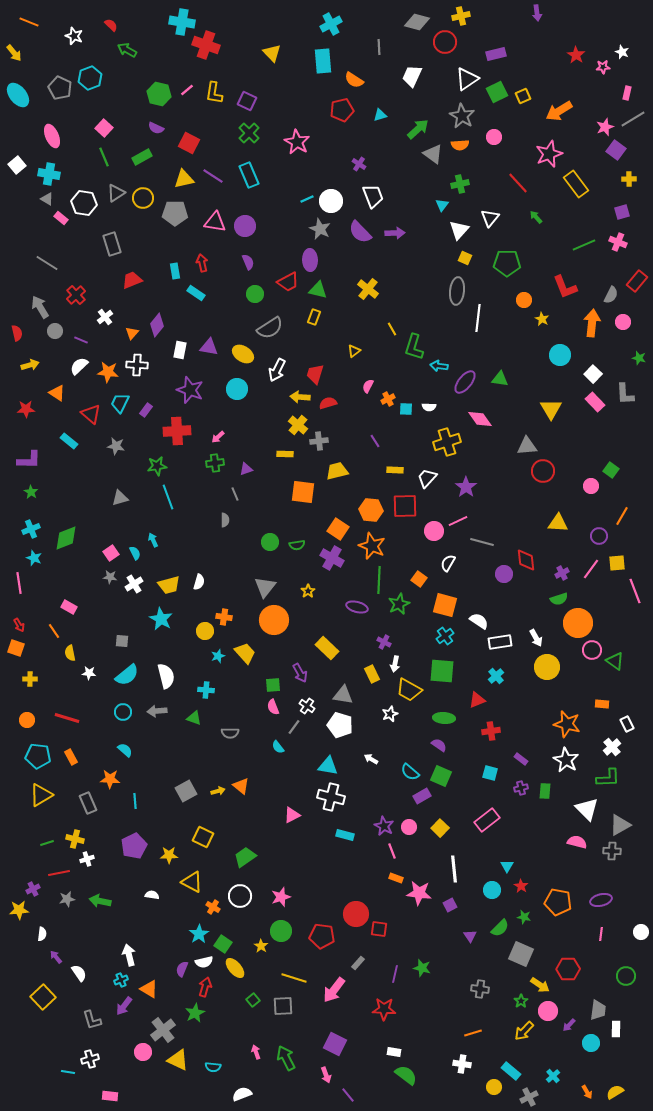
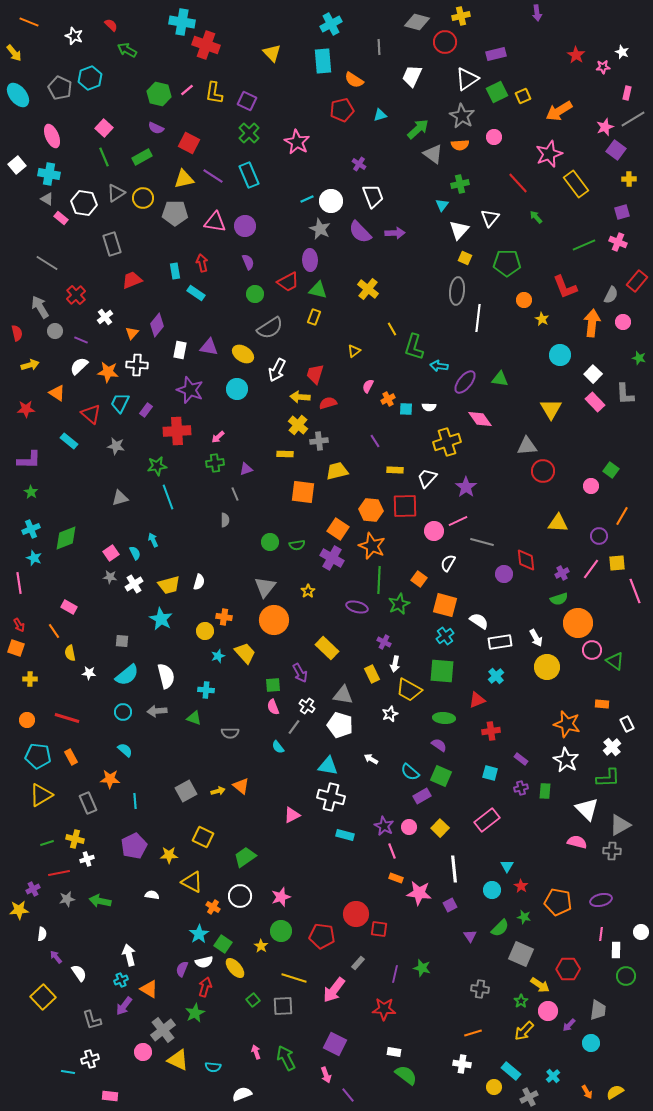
white rectangle at (616, 1029): moved 79 px up
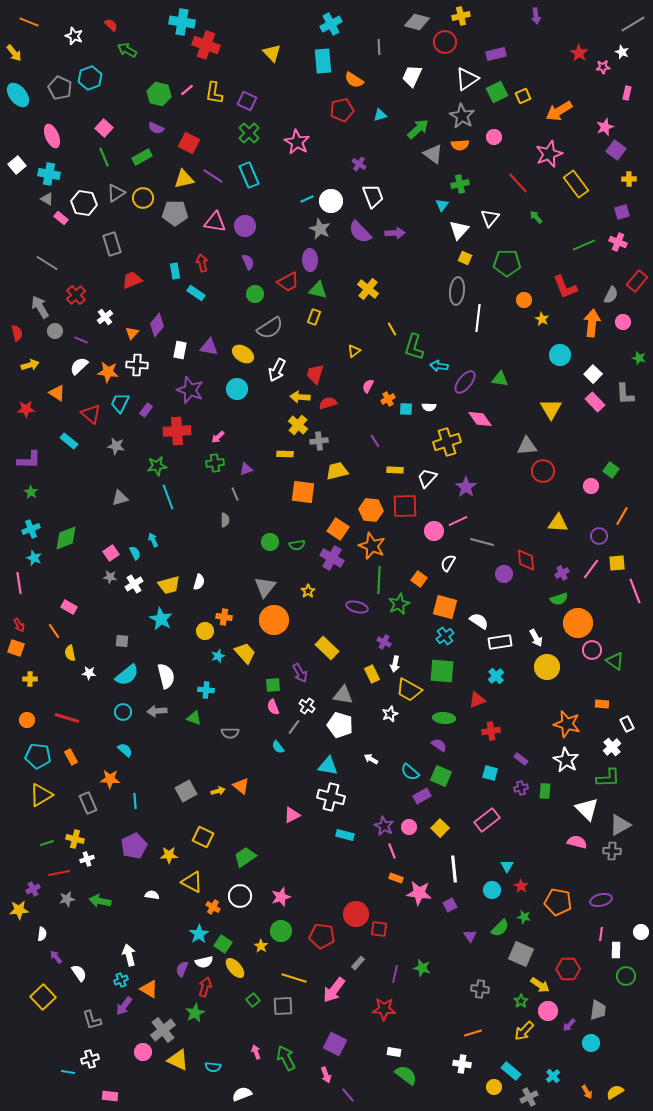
purple arrow at (537, 13): moved 1 px left, 3 px down
red star at (576, 55): moved 3 px right, 2 px up
gray line at (633, 119): moved 95 px up
orange square at (445, 605): moved 2 px down
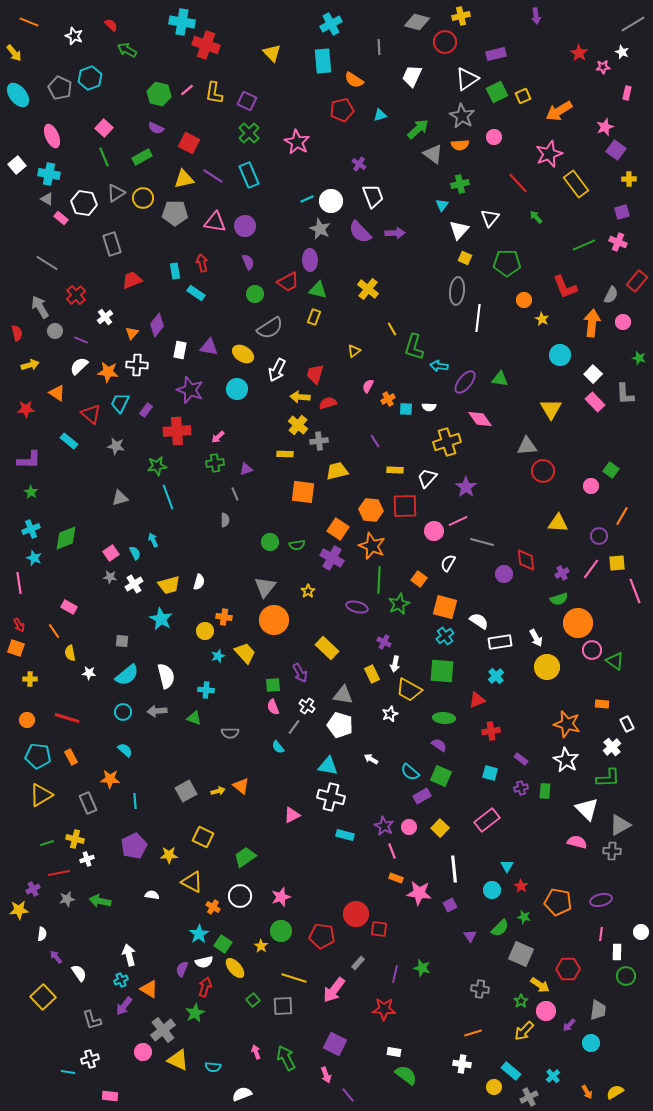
white rectangle at (616, 950): moved 1 px right, 2 px down
pink circle at (548, 1011): moved 2 px left
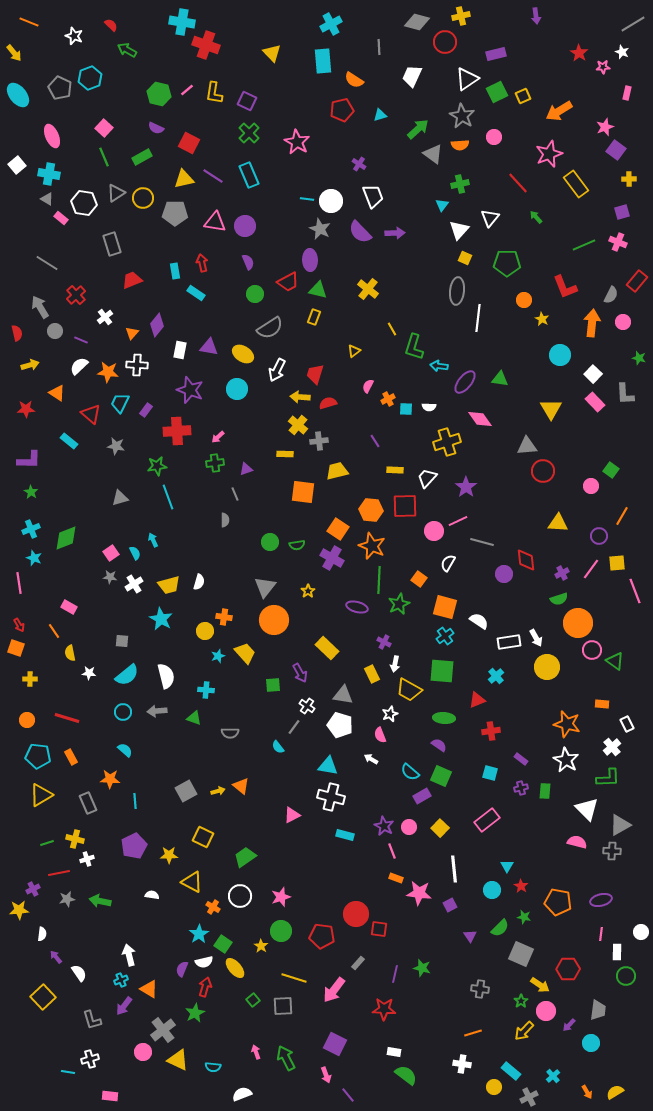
cyan line at (307, 199): rotated 32 degrees clockwise
white rectangle at (500, 642): moved 9 px right
pink semicircle at (273, 707): moved 107 px right, 28 px down
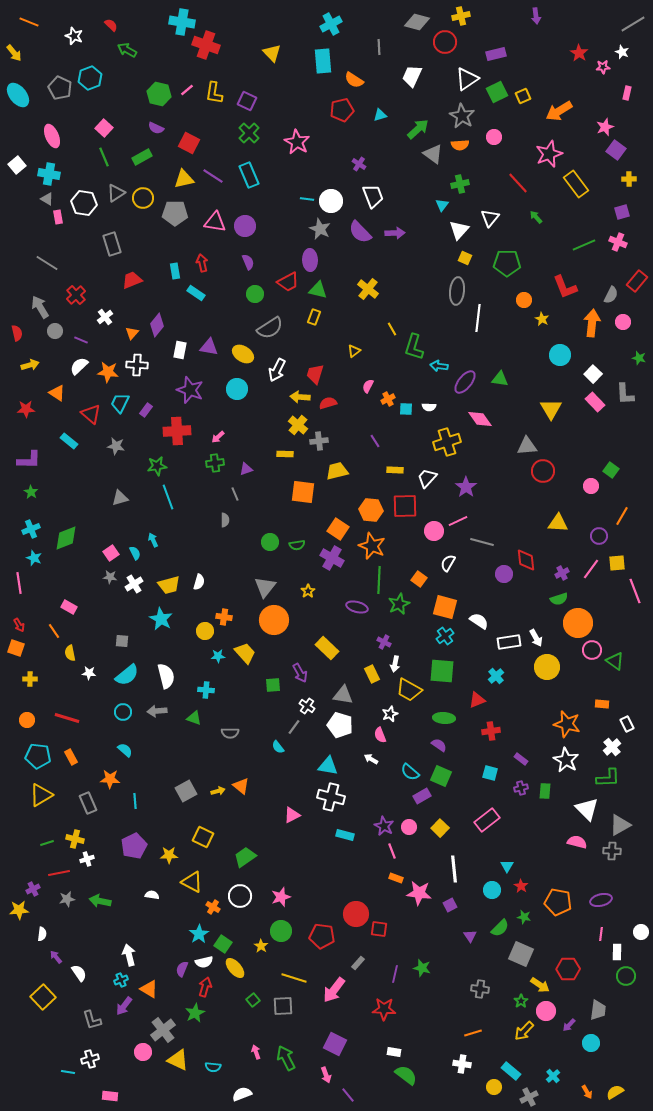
pink rectangle at (61, 218): moved 3 px left, 1 px up; rotated 40 degrees clockwise
cyan star at (218, 656): rotated 16 degrees clockwise
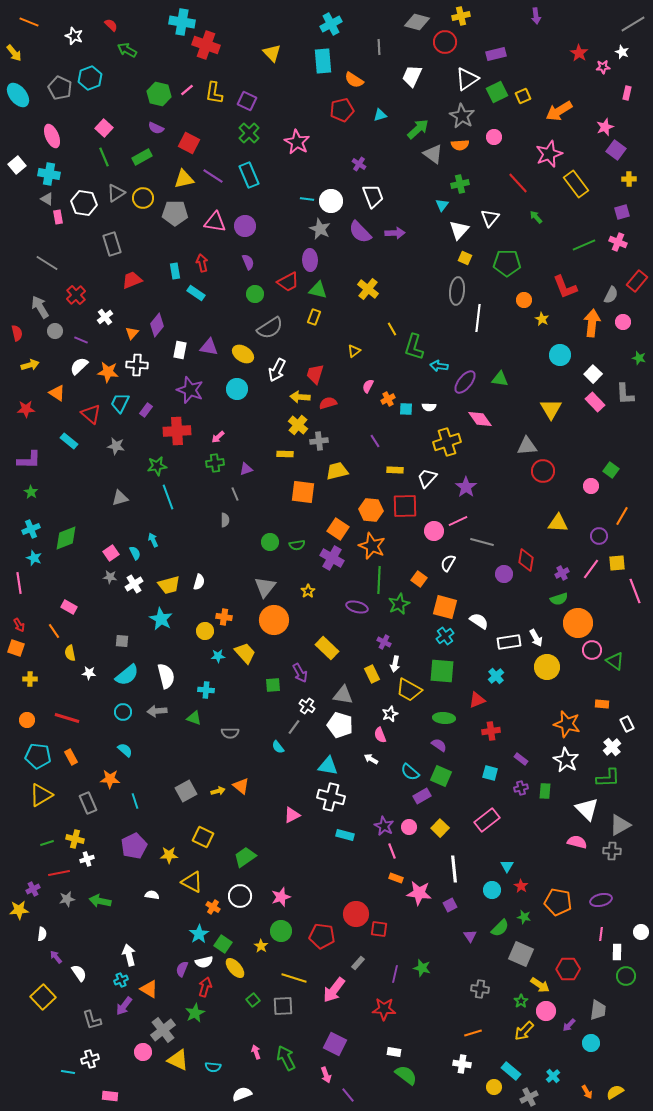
red diamond at (526, 560): rotated 15 degrees clockwise
cyan line at (135, 801): rotated 14 degrees counterclockwise
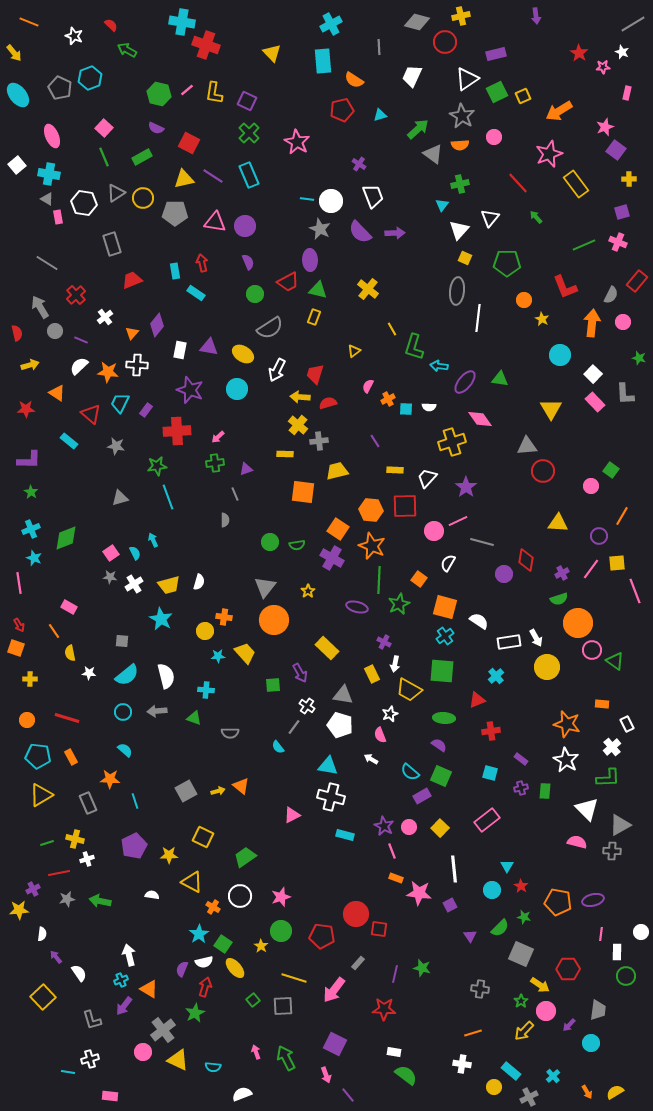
yellow cross at (447, 442): moved 5 px right
purple ellipse at (601, 900): moved 8 px left
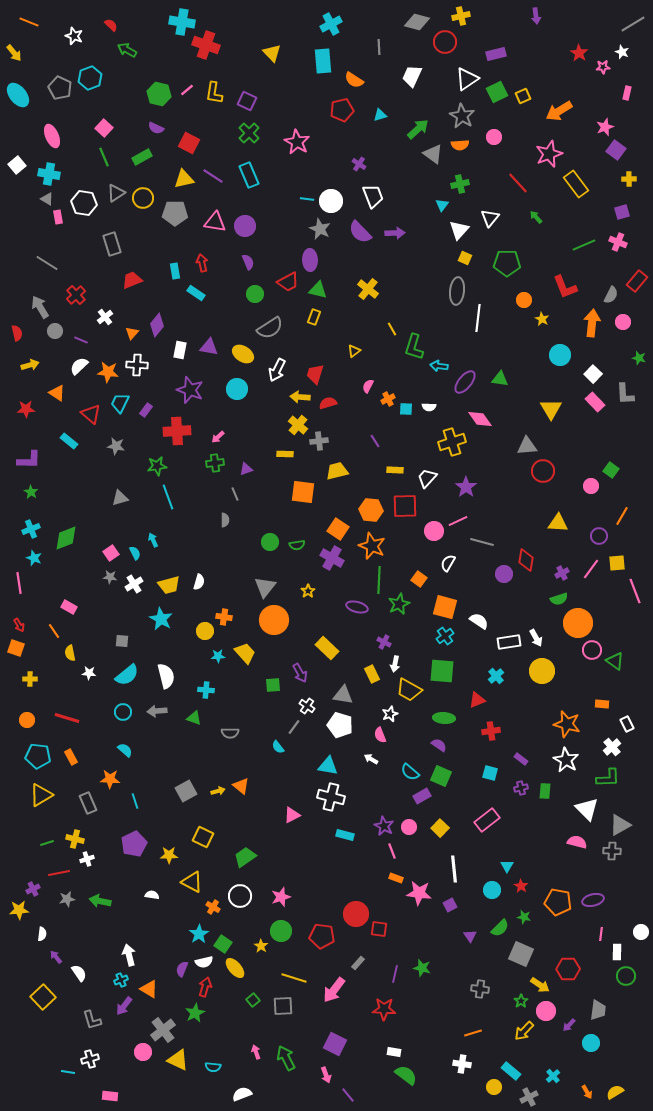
yellow circle at (547, 667): moved 5 px left, 4 px down
purple pentagon at (134, 846): moved 2 px up
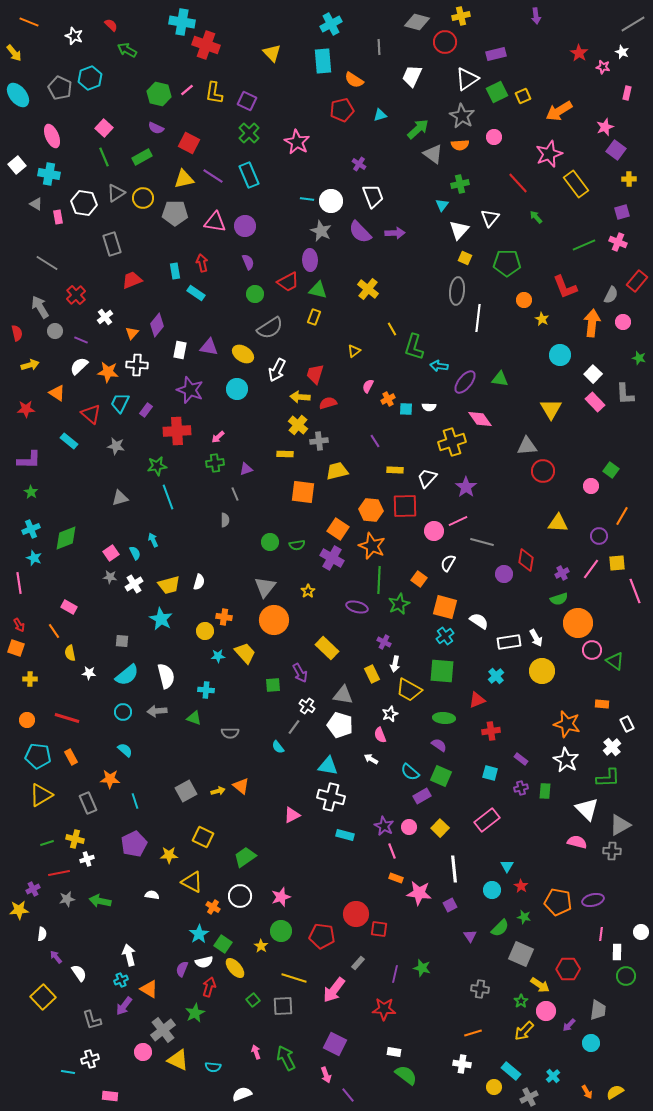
pink star at (603, 67): rotated 16 degrees clockwise
gray triangle at (47, 199): moved 11 px left, 5 px down
gray star at (320, 229): moved 1 px right, 2 px down
red arrow at (205, 987): moved 4 px right
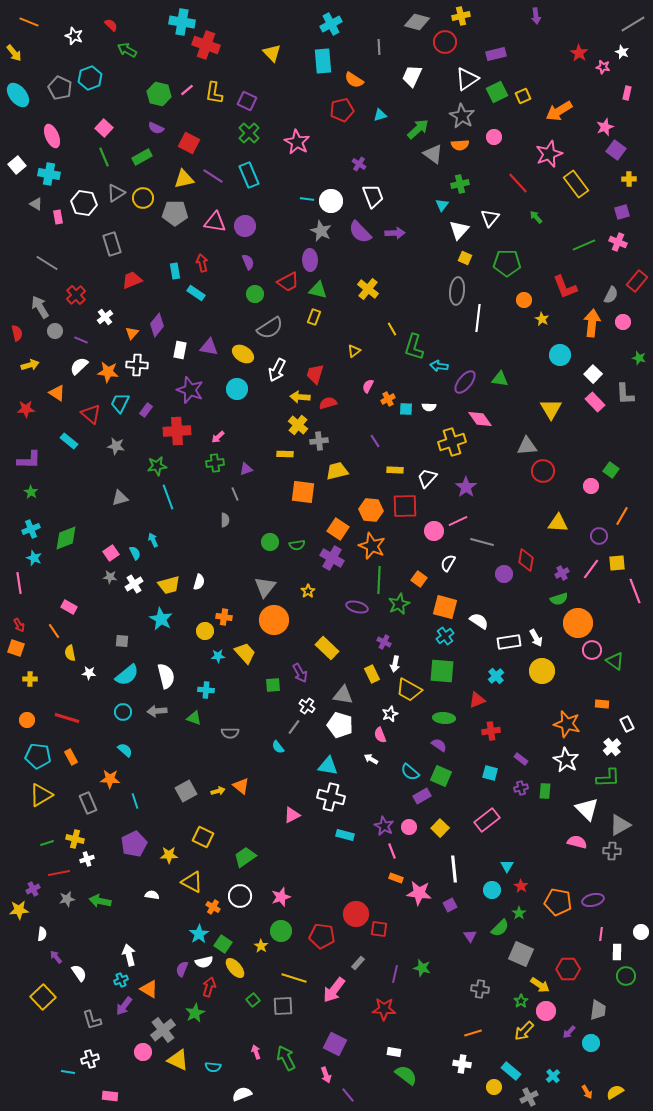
green star at (524, 917): moved 5 px left, 4 px up; rotated 24 degrees clockwise
purple arrow at (569, 1025): moved 7 px down
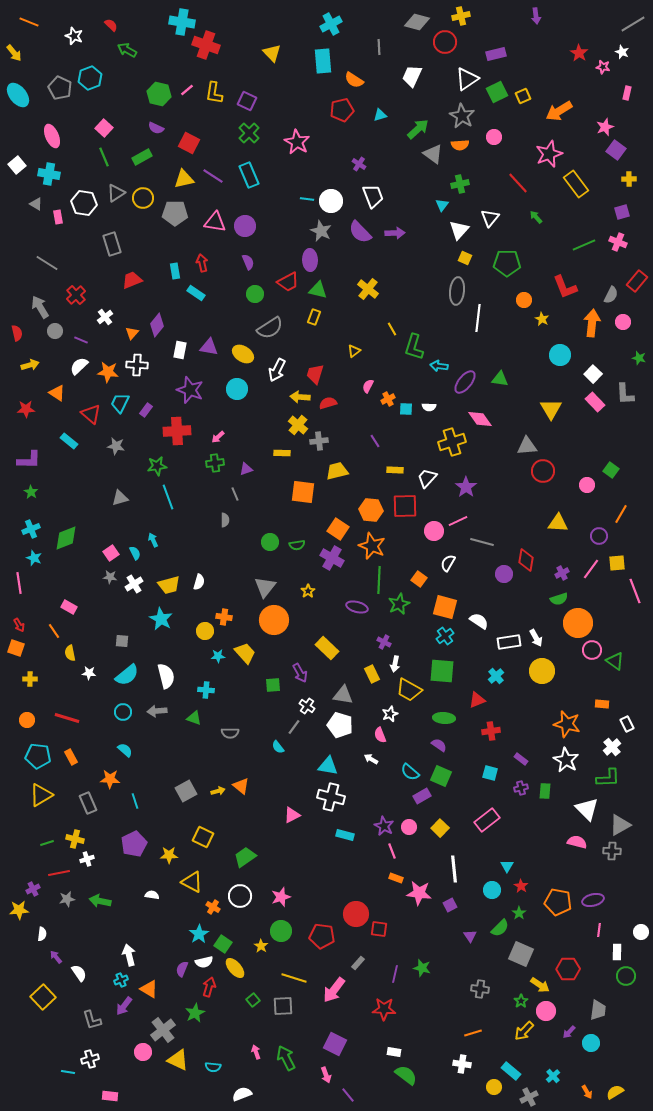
yellow rectangle at (285, 454): moved 3 px left, 1 px up
pink circle at (591, 486): moved 4 px left, 1 px up
orange line at (622, 516): moved 1 px left, 2 px up
pink line at (601, 934): moved 2 px left, 4 px up
